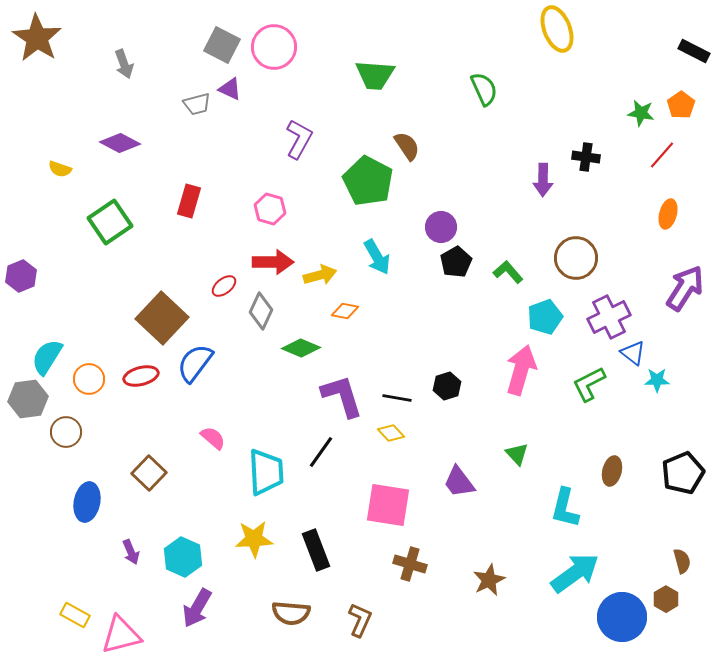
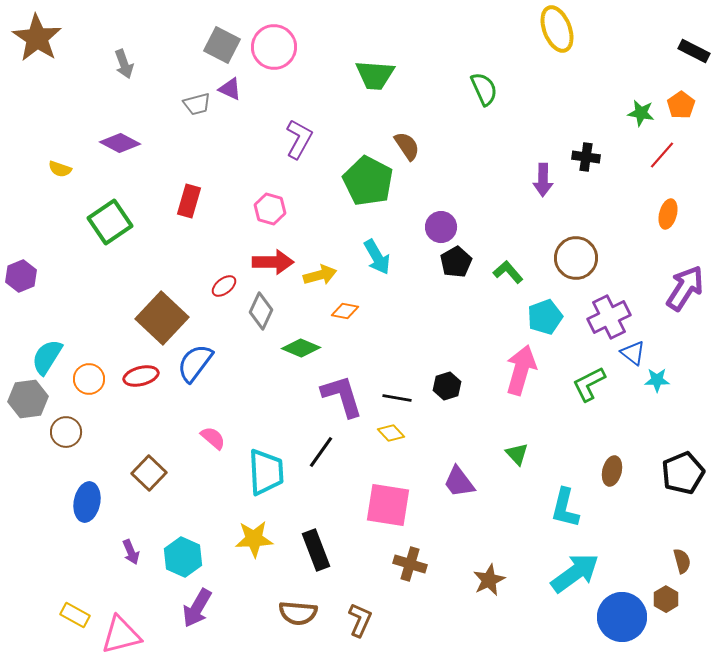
brown semicircle at (291, 613): moved 7 px right
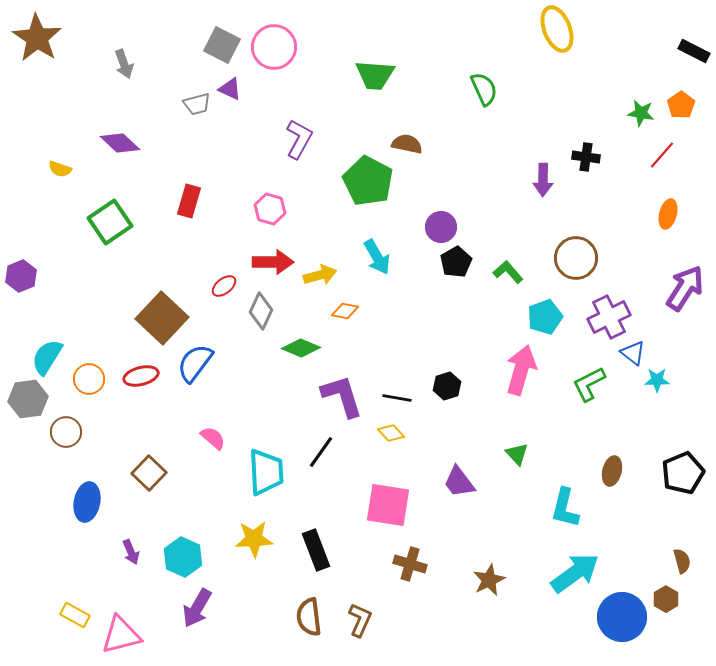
purple diamond at (120, 143): rotated 15 degrees clockwise
brown semicircle at (407, 146): moved 2 px up; rotated 44 degrees counterclockwise
brown semicircle at (298, 613): moved 11 px right, 4 px down; rotated 78 degrees clockwise
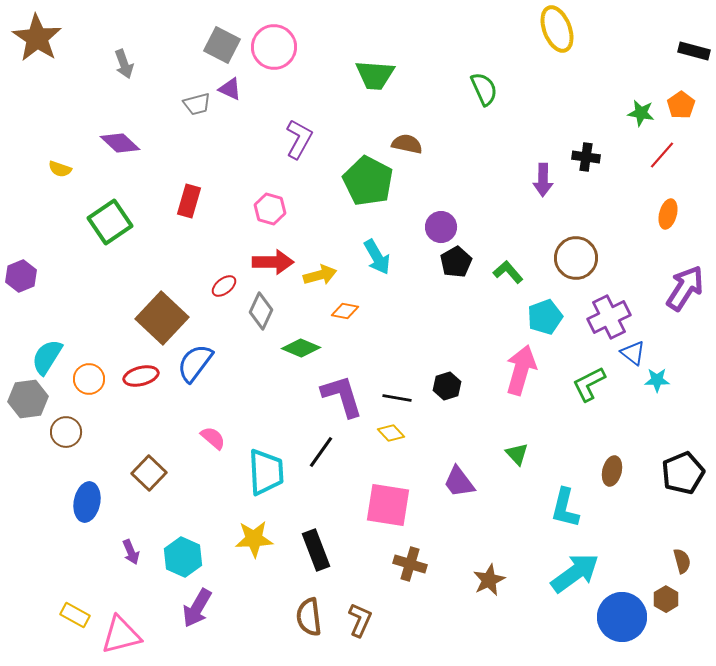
black rectangle at (694, 51): rotated 12 degrees counterclockwise
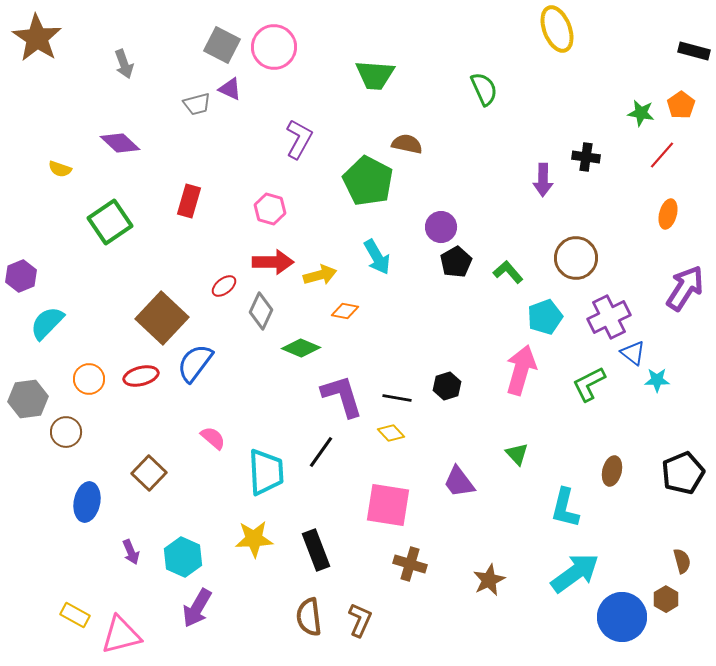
cyan semicircle at (47, 357): moved 34 px up; rotated 12 degrees clockwise
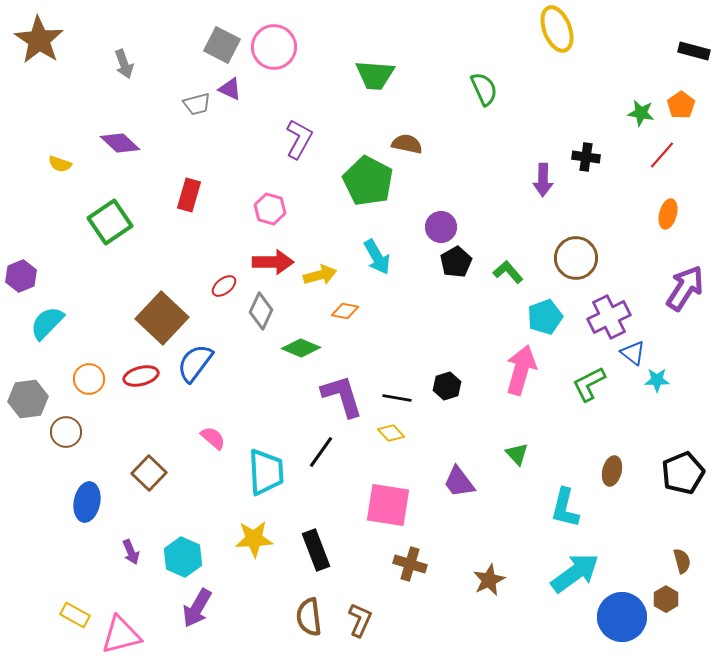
brown star at (37, 38): moved 2 px right, 2 px down
yellow semicircle at (60, 169): moved 5 px up
red rectangle at (189, 201): moved 6 px up
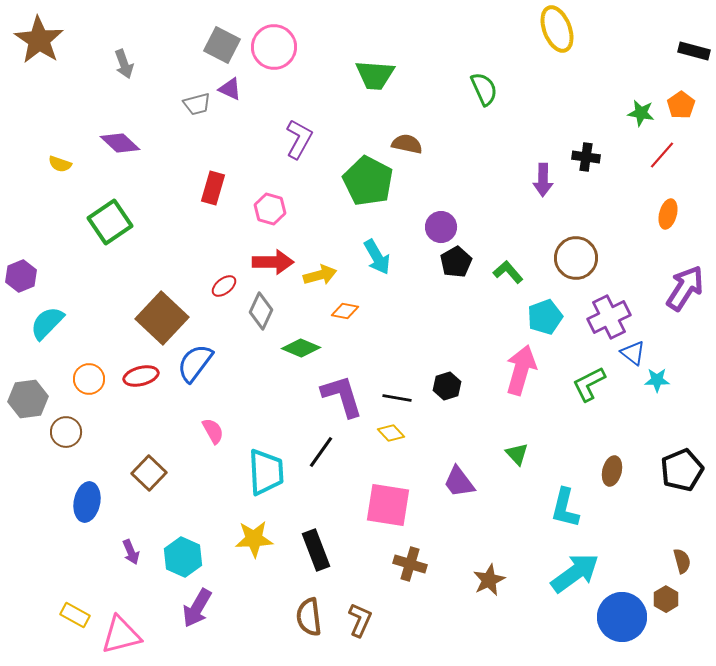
red rectangle at (189, 195): moved 24 px right, 7 px up
pink semicircle at (213, 438): moved 7 px up; rotated 20 degrees clockwise
black pentagon at (683, 473): moved 1 px left, 3 px up
